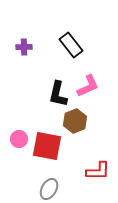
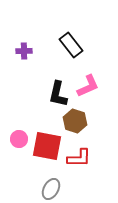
purple cross: moved 4 px down
brown hexagon: rotated 20 degrees counterclockwise
red L-shape: moved 19 px left, 13 px up
gray ellipse: moved 2 px right
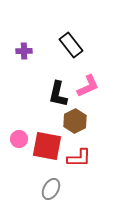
brown hexagon: rotated 15 degrees clockwise
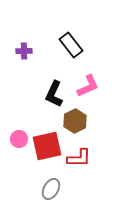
black L-shape: moved 4 px left; rotated 12 degrees clockwise
red square: rotated 24 degrees counterclockwise
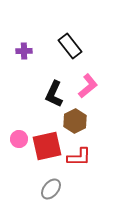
black rectangle: moved 1 px left, 1 px down
pink L-shape: rotated 15 degrees counterclockwise
red L-shape: moved 1 px up
gray ellipse: rotated 10 degrees clockwise
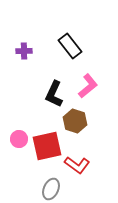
brown hexagon: rotated 15 degrees counterclockwise
red L-shape: moved 2 px left, 8 px down; rotated 35 degrees clockwise
gray ellipse: rotated 15 degrees counterclockwise
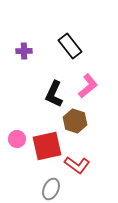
pink circle: moved 2 px left
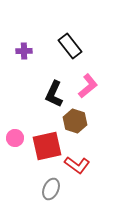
pink circle: moved 2 px left, 1 px up
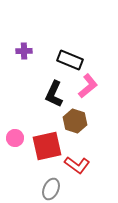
black rectangle: moved 14 px down; rotated 30 degrees counterclockwise
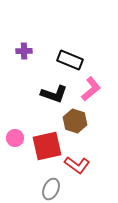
pink L-shape: moved 3 px right, 3 px down
black L-shape: rotated 96 degrees counterclockwise
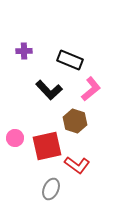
black L-shape: moved 5 px left, 4 px up; rotated 28 degrees clockwise
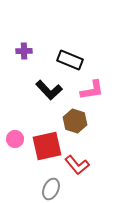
pink L-shape: moved 1 px right, 1 px down; rotated 30 degrees clockwise
pink circle: moved 1 px down
red L-shape: rotated 15 degrees clockwise
